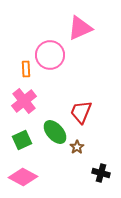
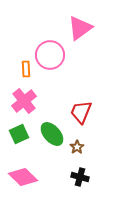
pink triangle: rotated 12 degrees counterclockwise
green ellipse: moved 3 px left, 2 px down
green square: moved 3 px left, 6 px up
black cross: moved 21 px left, 4 px down
pink diamond: rotated 16 degrees clockwise
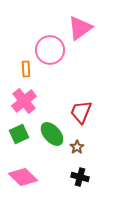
pink circle: moved 5 px up
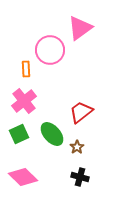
red trapezoid: rotated 30 degrees clockwise
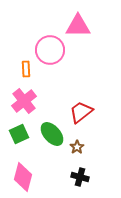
pink triangle: moved 2 px left, 2 px up; rotated 36 degrees clockwise
pink diamond: rotated 60 degrees clockwise
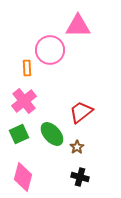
orange rectangle: moved 1 px right, 1 px up
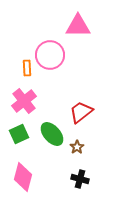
pink circle: moved 5 px down
black cross: moved 2 px down
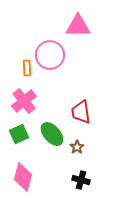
red trapezoid: rotated 60 degrees counterclockwise
black cross: moved 1 px right, 1 px down
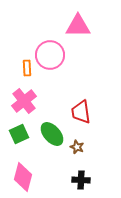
brown star: rotated 16 degrees counterclockwise
black cross: rotated 12 degrees counterclockwise
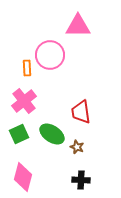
green ellipse: rotated 15 degrees counterclockwise
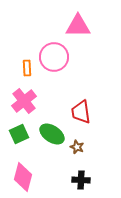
pink circle: moved 4 px right, 2 px down
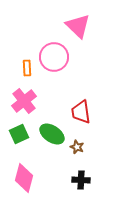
pink triangle: rotated 44 degrees clockwise
pink diamond: moved 1 px right, 1 px down
